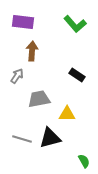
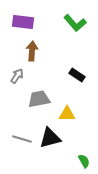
green L-shape: moved 1 px up
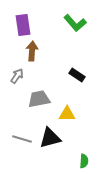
purple rectangle: moved 3 px down; rotated 75 degrees clockwise
green semicircle: rotated 32 degrees clockwise
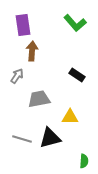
yellow triangle: moved 3 px right, 3 px down
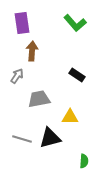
purple rectangle: moved 1 px left, 2 px up
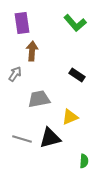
gray arrow: moved 2 px left, 2 px up
yellow triangle: rotated 24 degrees counterclockwise
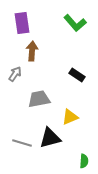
gray line: moved 4 px down
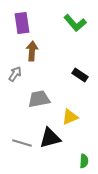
black rectangle: moved 3 px right
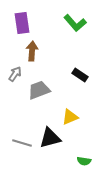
gray trapezoid: moved 9 px up; rotated 10 degrees counterclockwise
green semicircle: rotated 96 degrees clockwise
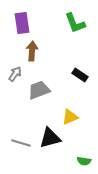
green L-shape: rotated 20 degrees clockwise
gray line: moved 1 px left
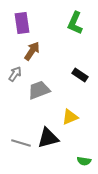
green L-shape: rotated 45 degrees clockwise
brown arrow: rotated 30 degrees clockwise
black triangle: moved 2 px left
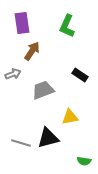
green L-shape: moved 8 px left, 3 px down
gray arrow: moved 2 px left; rotated 35 degrees clockwise
gray trapezoid: moved 4 px right
yellow triangle: rotated 12 degrees clockwise
